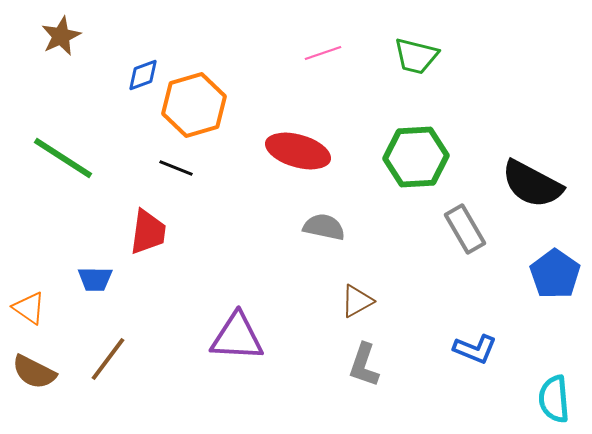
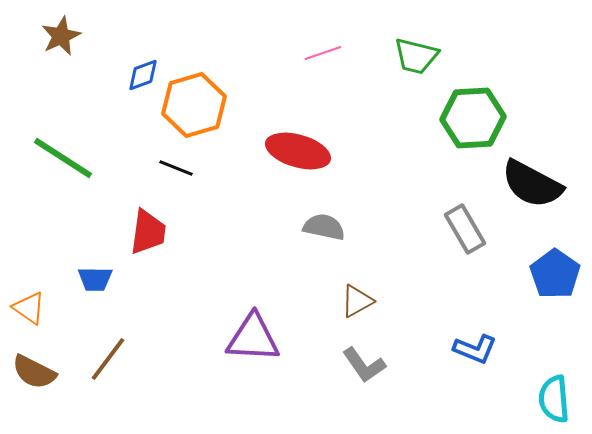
green hexagon: moved 57 px right, 39 px up
purple triangle: moved 16 px right, 1 px down
gray L-shape: rotated 54 degrees counterclockwise
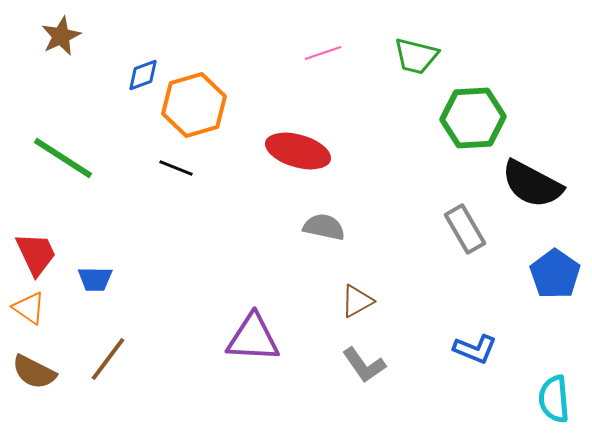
red trapezoid: moved 112 px left, 22 px down; rotated 33 degrees counterclockwise
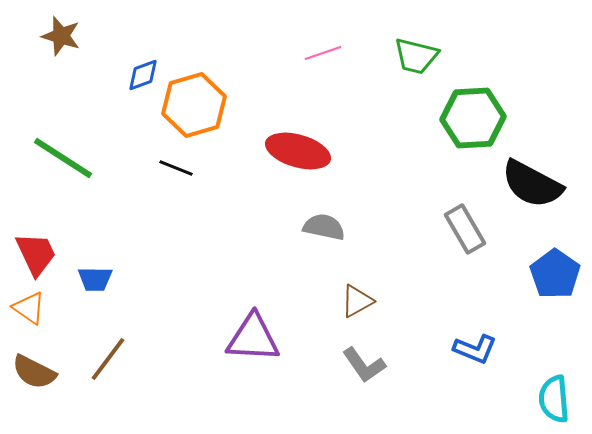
brown star: rotated 30 degrees counterclockwise
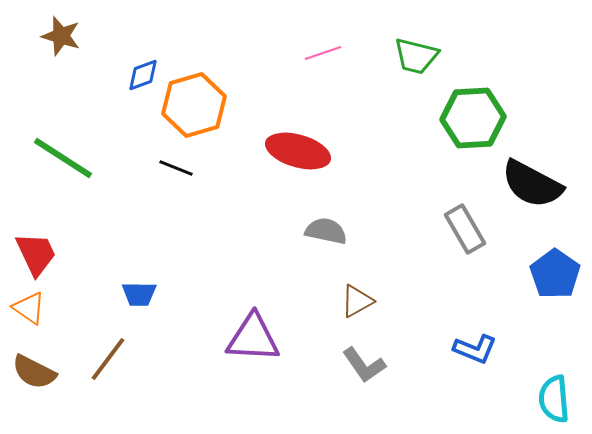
gray semicircle: moved 2 px right, 4 px down
blue trapezoid: moved 44 px right, 15 px down
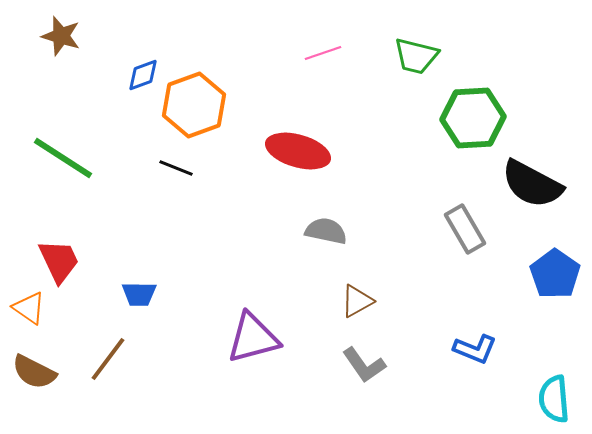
orange hexagon: rotated 4 degrees counterclockwise
red trapezoid: moved 23 px right, 7 px down
purple triangle: rotated 18 degrees counterclockwise
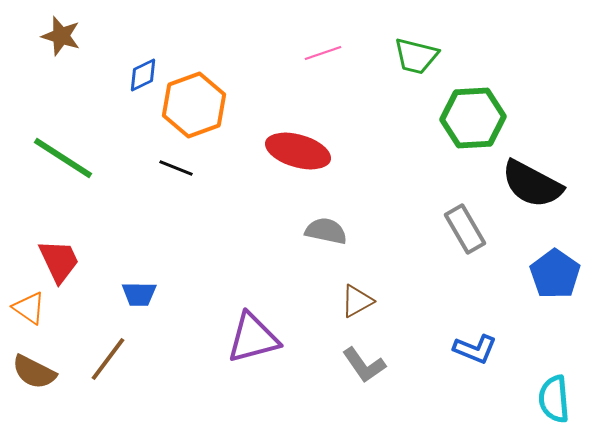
blue diamond: rotated 6 degrees counterclockwise
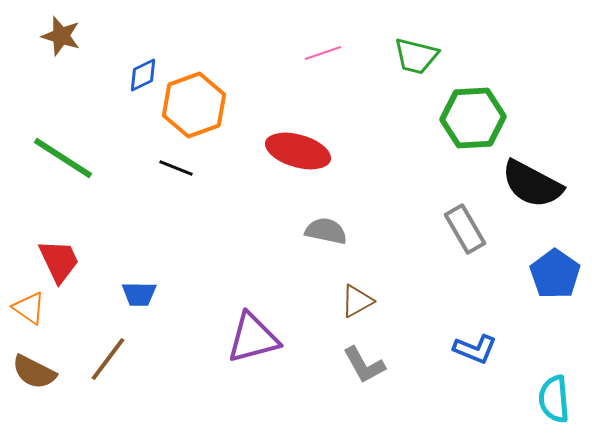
gray L-shape: rotated 6 degrees clockwise
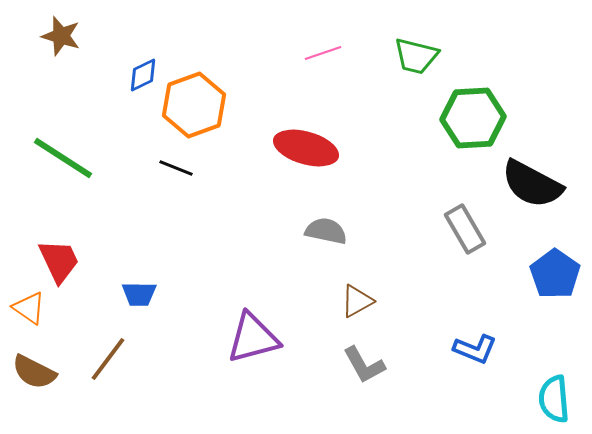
red ellipse: moved 8 px right, 3 px up
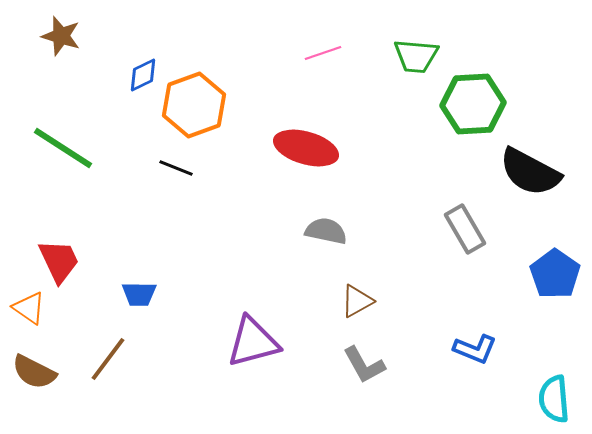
green trapezoid: rotated 9 degrees counterclockwise
green hexagon: moved 14 px up
green line: moved 10 px up
black semicircle: moved 2 px left, 12 px up
purple triangle: moved 4 px down
